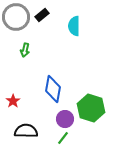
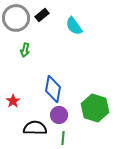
gray circle: moved 1 px down
cyan semicircle: rotated 36 degrees counterclockwise
green hexagon: moved 4 px right
purple circle: moved 6 px left, 4 px up
black semicircle: moved 9 px right, 3 px up
green line: rotated 32 degrees counterclockwise
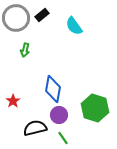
black semicircle: rotated 15 degrees counterclockwise
green line: rotated 40 degrees counterclockwise
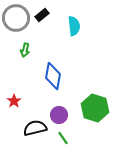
cyan semicircle: rotated 150 degrees counterclockwise
blue diamond: moved 13 px up
red star: moved 1 px right
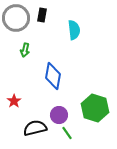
black rectangle: rotated 40 degrees counterclockwise
cyan semicircle: moved 4 px down
green line: moved 4 px right, 5 px up
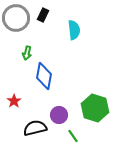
black rectangle: moved 1 px right; rotated 16 degrees clockwise
green arrow: moved 2 px right, 3 px down
blue diamond: moved 9 px left
green line: moved 6 px right, 3 px down
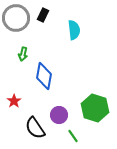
green arrow: moved 4 px left, 1 px down
black semicircle: rotated 110 degrees counterclockwise
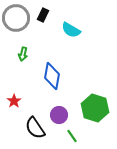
cyan semicircle: moved 3 px left; rotated 126 degrees clockwise
blue diamond: moved 8 px right
green line: moved 1 px left
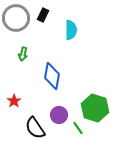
cyan semicircle: rotated 120 degrees counterclockwise
green line: moved 6 px right, 8 px up
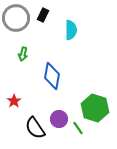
purple circle: moved 4 px down
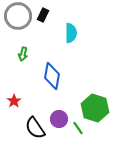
gray circle: moved 2 px right, 2 px up
cyan semicircle: moved 3 px down
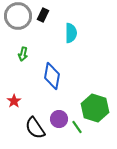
green line: moved 1 px left, 1 px up
